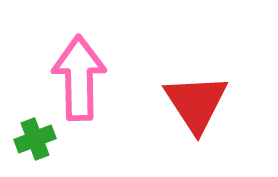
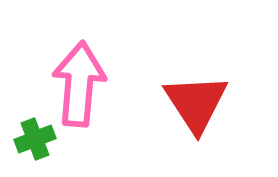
pink arrow: moved 6 px down; rotated 6 degrees clockwise
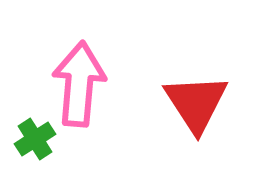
green cross: rotated 12 degrees counterclockwise
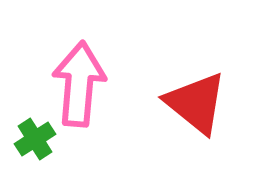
red triangle: rotated 18 degrees counterclockwise
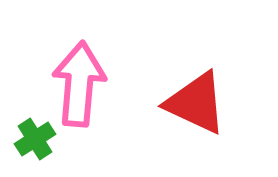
red triangle: rotated 14 degrees counterclockwise
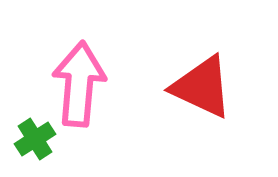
red triangle: moved 6 px right, 16 px up
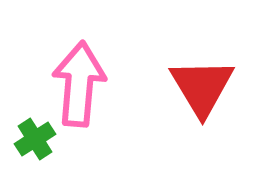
red triangle: rotated 34 degrees clockwise
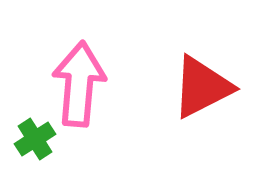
red triangle: rotated 34 degrees clockwise
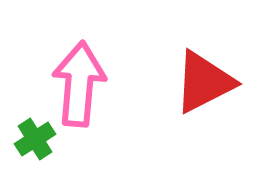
red triangle: moved 2 px right, 5 px up
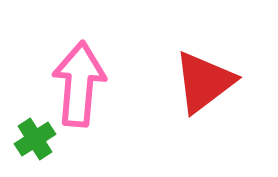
red triangle: rotated 10 degrees counterclockwise
